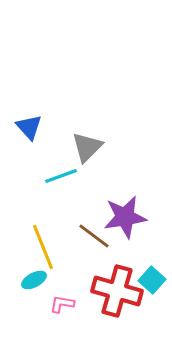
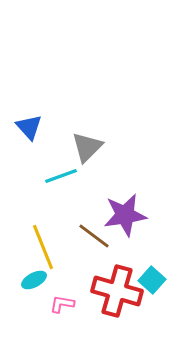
purple star: moved 2 px up
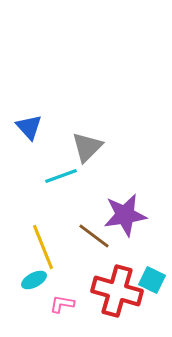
cyan square: rotated 16 degrees counterclockwise
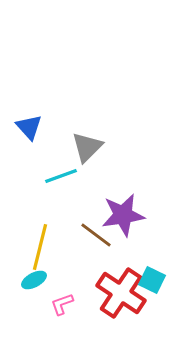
purple star: moved 2 px left
brown line: moved 2 px right, 1 px up
yellow line: moved 3 px left; rotated 36 degrees clockwise
red cross: moved 4 px right, 2 px down; rotated 18 degrees clockwise
pink L-shape: rotated 30 degrees counterclockwise
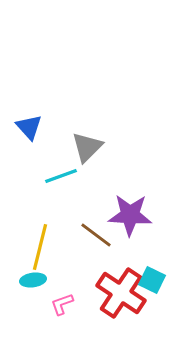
purple star: moved 7 px right; rotated 12 degrees clockwise
cyan ellipse: moved 1 px left; rotated 20 degrees clockwise
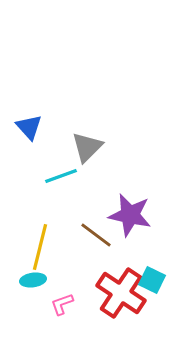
purple star: rotated 9 degrees clockwise
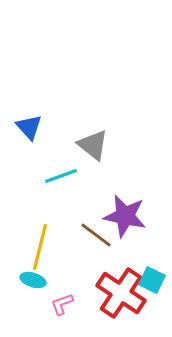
gray triangle: moved 6 px right, 2 px up; rotated 36 degrees counterclockwise
purple star: moved 5 px left, 1 px down
cyan ellipse: rotated 25 degrees clockwise
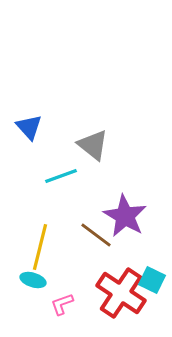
purple star: rotated 18 degrees clockwise
